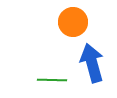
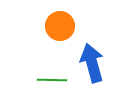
orange circle: moved 13 px left, 4 px down
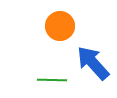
blue arrow: moved 1 px right; rotated 27 degrees counterclockwise
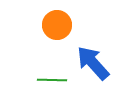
orange circle: moved 3 px left, 1 px up
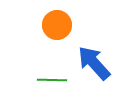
blue arrow: moved 1 px right
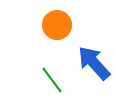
green line: rotated 52 degrees clockwise
